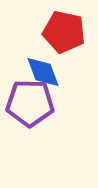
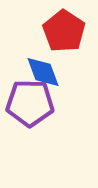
red pentagon: moved 1 px up; rotated 21 degrees clockwise
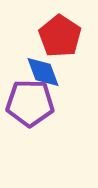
red pentagon: moved 4 px left, 5 px down
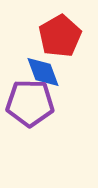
red pentagon: rotated 9 degrees clockwise
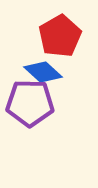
blue diamond: rotated 27 degrees counterclockwise
